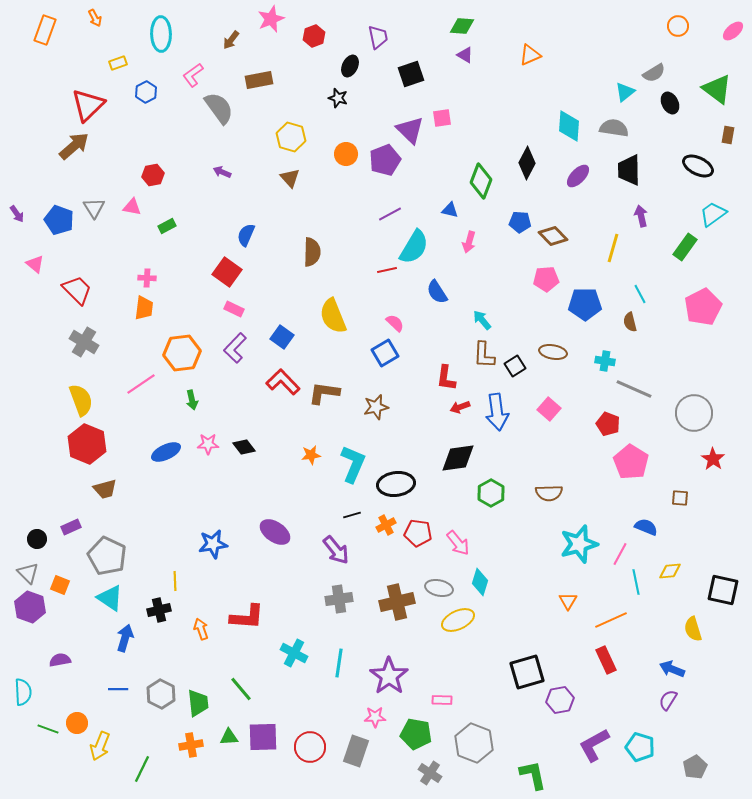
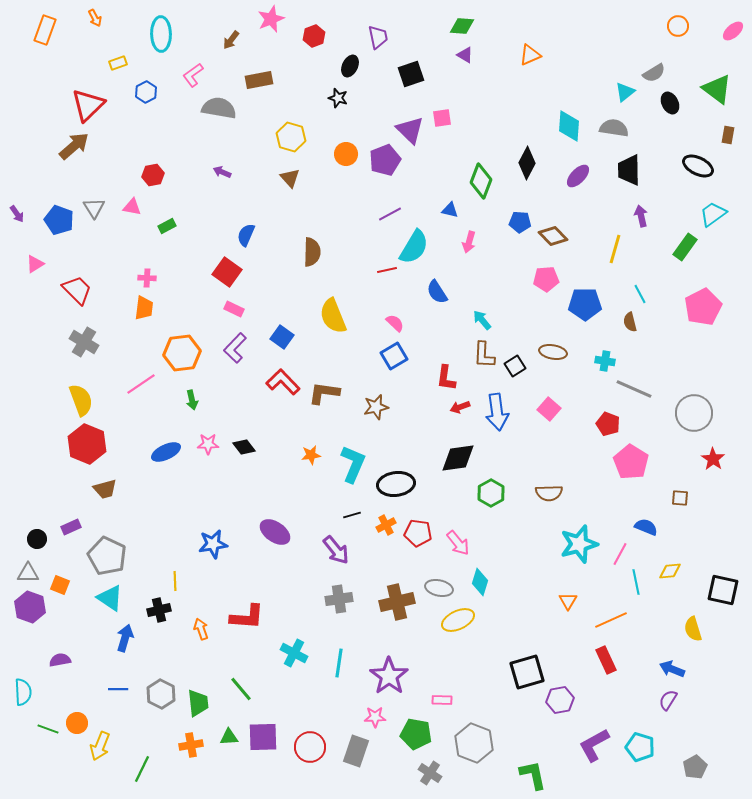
gray semicircle at (219, 108): rotated 44 degrees counterclockwise
yellow line at (613, 248): moved 2 px right, 1 px down
pink triangle at (35, 264): rotated 48 degrees clockwise
blue square at (385, 353): moved 9 px right, 3 px down
gray triangle at (28, 573): rotated 45 degrees counterclockwise
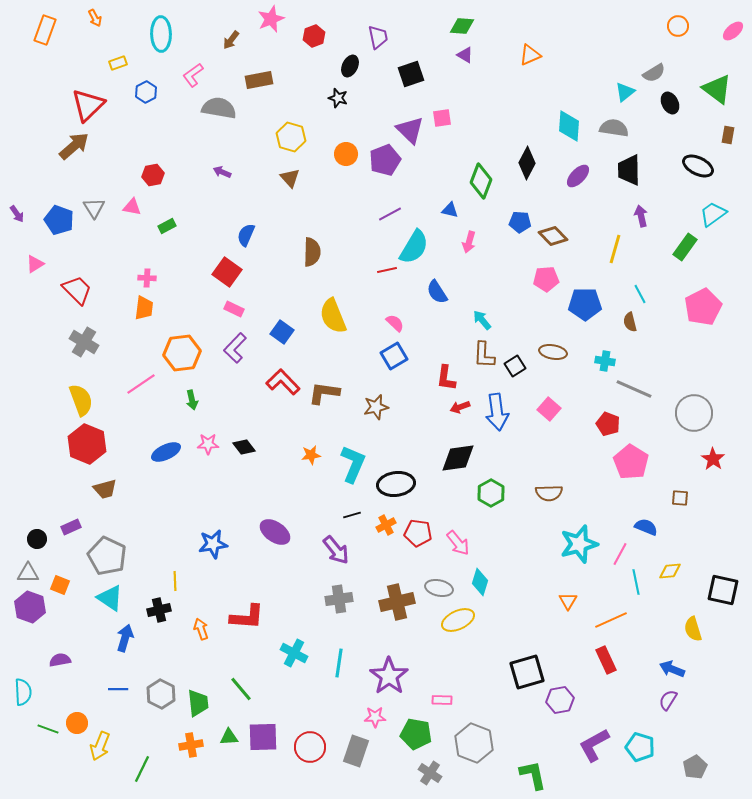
blue square at (282, 337): moved 5 px up
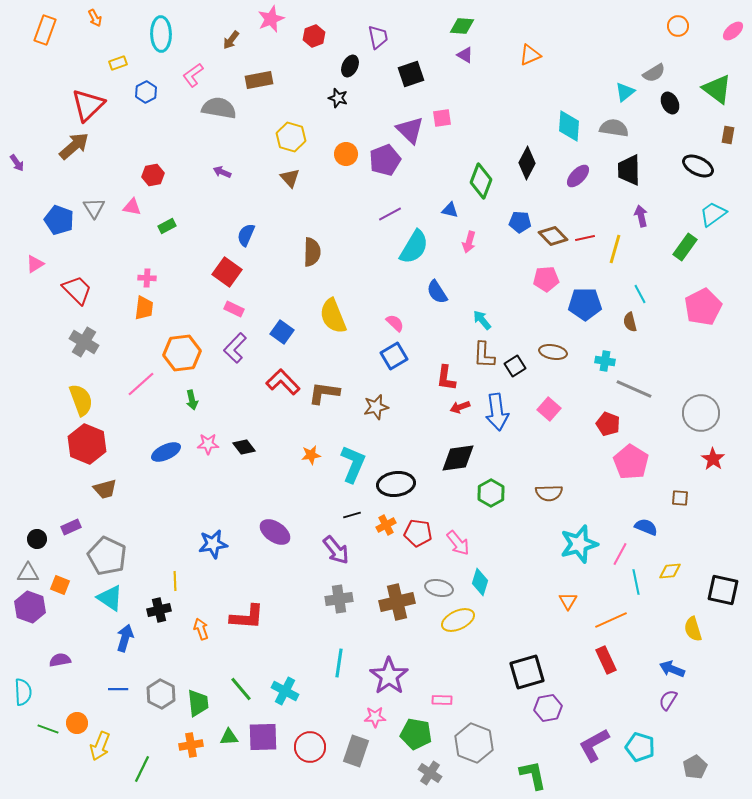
purple arrow at (17, 214): moved 51 px up
red line at (387, 270): moved 198 px right, 32 px up
pink line at (141, 384): rotated 8 degrees counterclockwise
gray circle at (694, 413): moved 7 px right
cyan cross at (294, 653): moved 9 px left, 38 px down
purple hexagon at (560, 700): moved 12 px left, 8 px down
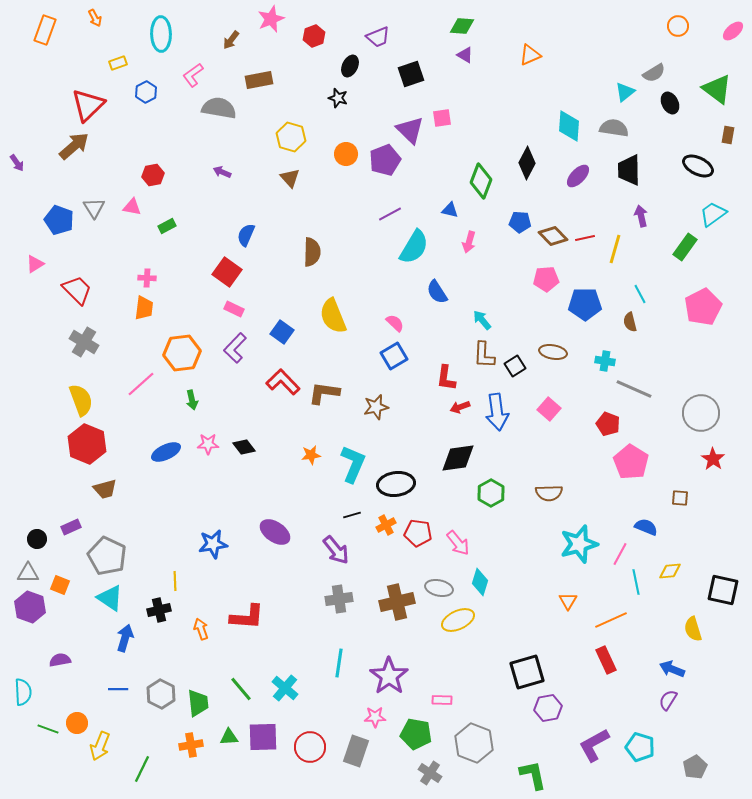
purple trapezoid at (378, 37): rotated 80 degrees clockwise
cyan cross at (285, 691): moved 3 px up; rotated 12 degrees clockwise
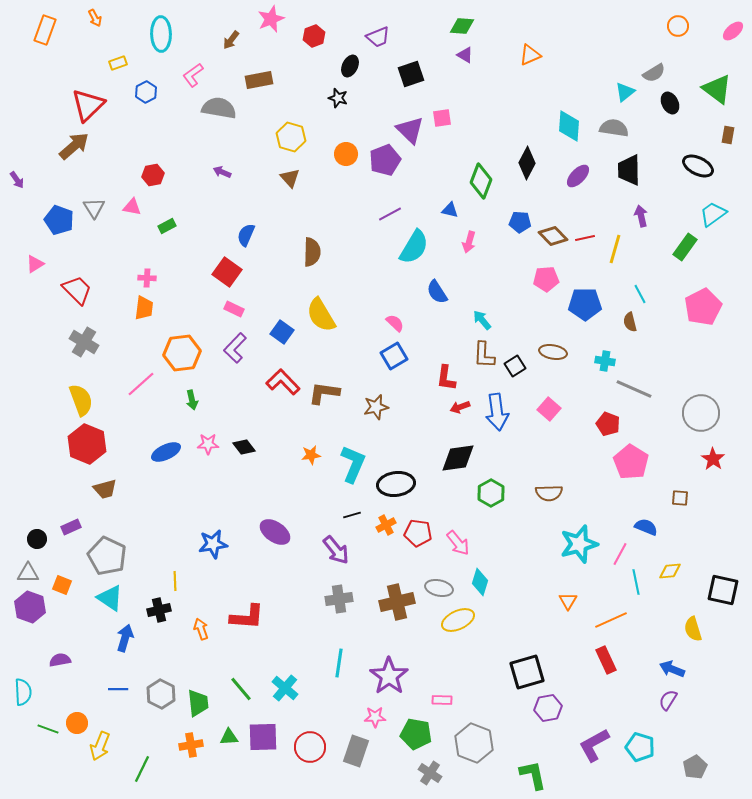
purple arrow at (17, 163): moved 17 px down
yellow semicircle at (333, 316): moved 12 px left, 1 px up; rotated 9 degrees counterclockwise
orange square at (60, 585): moved 2 px right
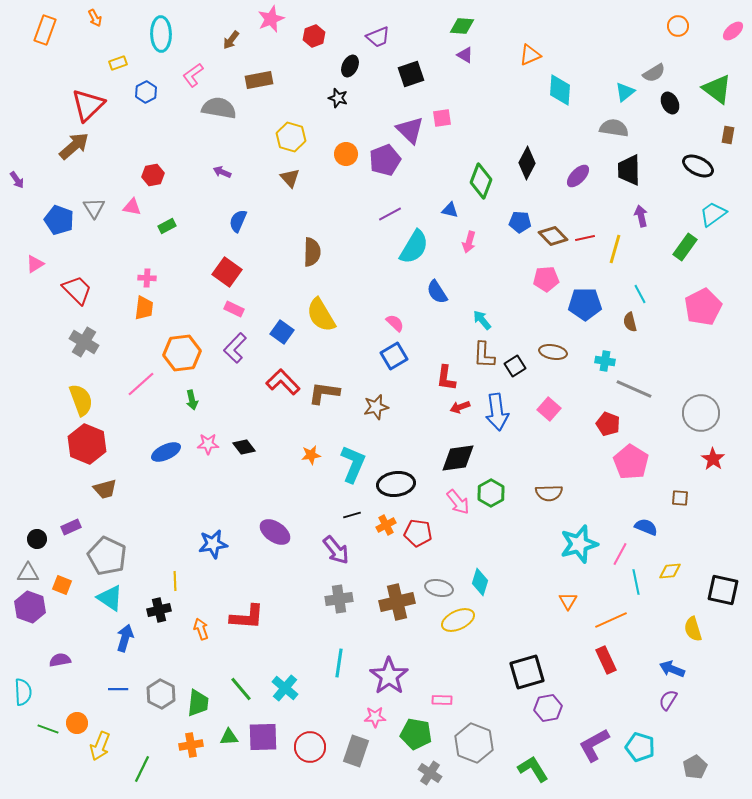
cyan diamond at (569, 126): moved 9 px left, 36 px up
blue semicircle at (246, 235): moved 8 px left, 14 px up
pink arrow at (458, 543): moved 41 px up
green trapezoid at (198, 703): rotated 12 degrees clockwise
green L-shape at (533, 775): moved 6 px up; rotated 20 degrees counterclockwise
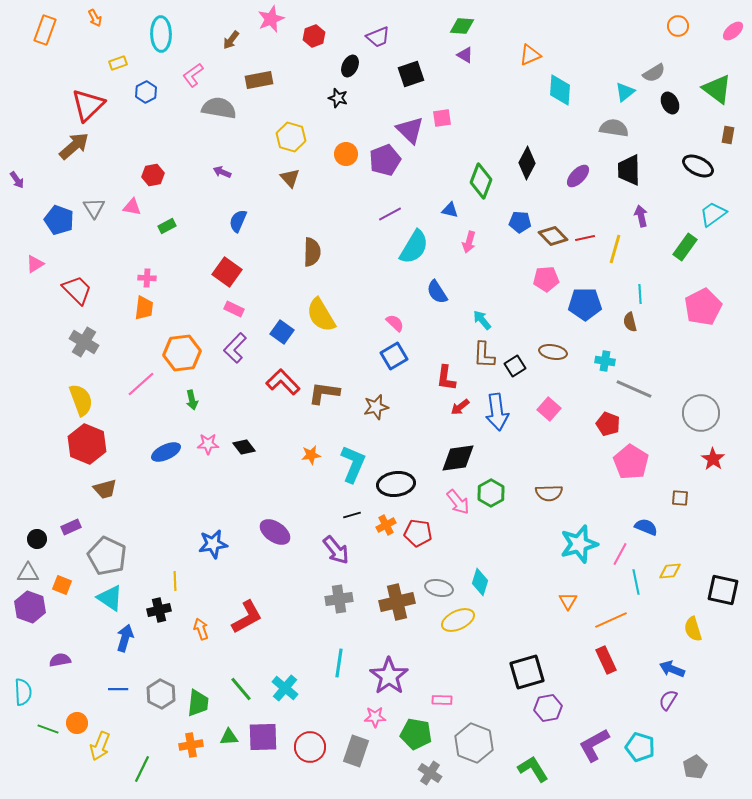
cyan line at (640, 294): rotated 24 degrees clockwise
red arrow at (460, 407): rotated 18 degrees counterclockwise
red L-shape at (247, 617): rotated 33 degrees counterclockwise
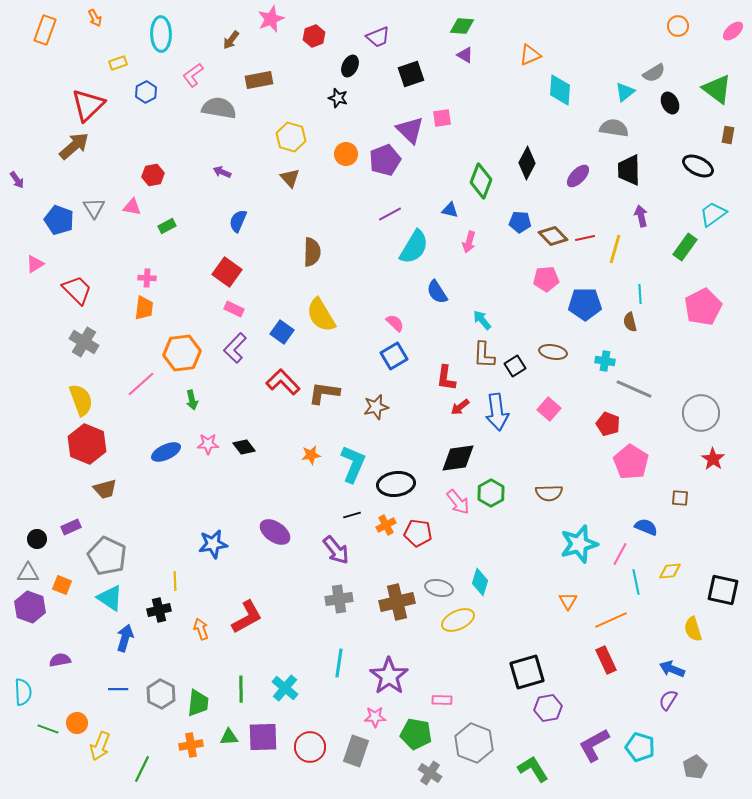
green line at (241, 689): rotated 40 degrees clockwise
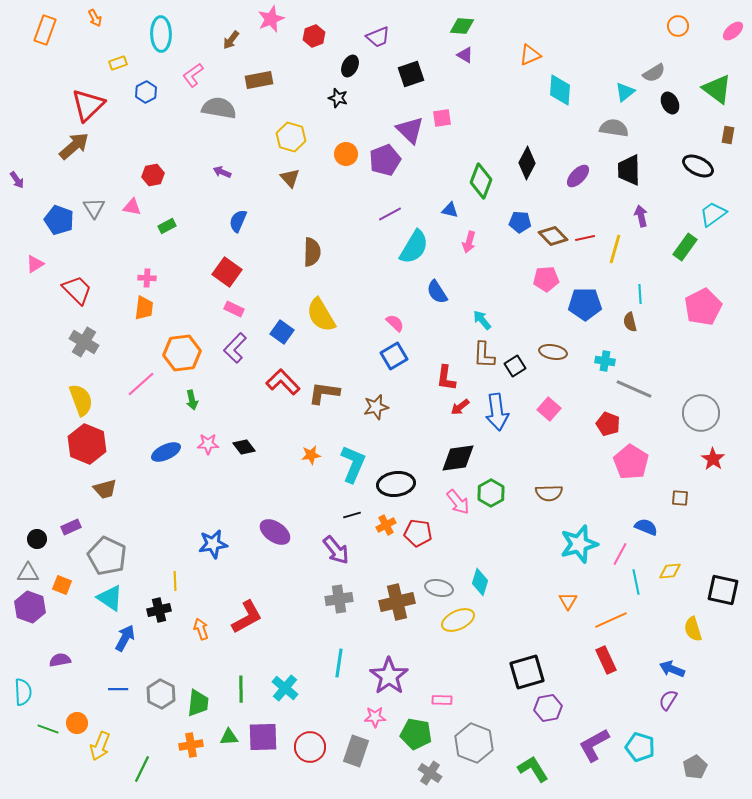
blue arrow at (125, 638): rotated 12 degrees clockwise
